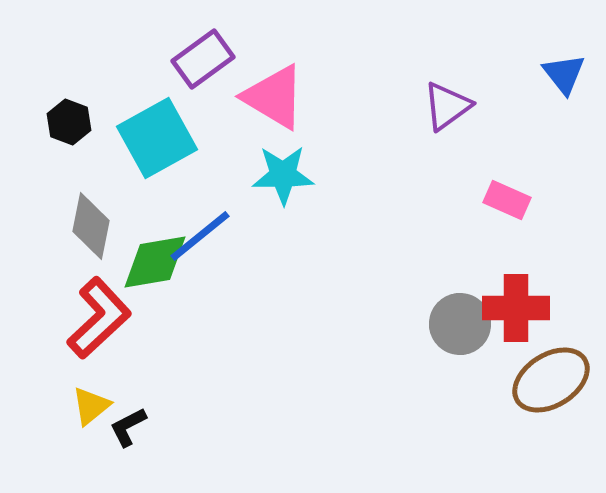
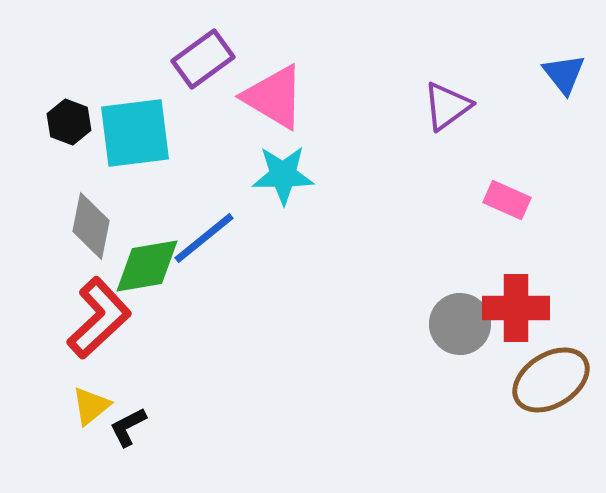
cyan square: moved 22 px left, 5 px up; rotated 22 degrees clockwise
blue line: moved 4 px right, 2 px down
green diamond: moved 8 px left, 4 px down
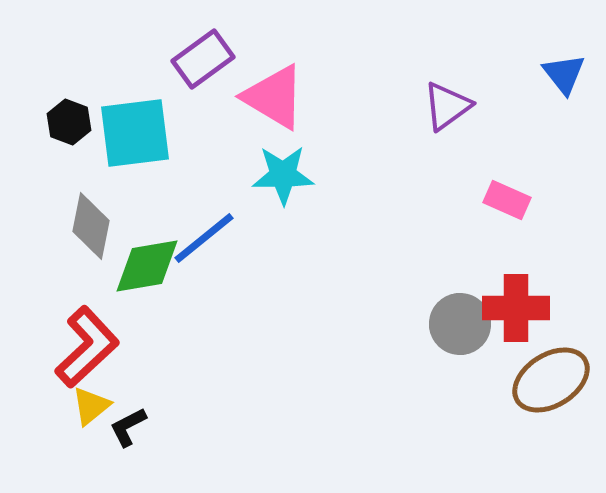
red L-shape: moved 12 px left, 29 px down
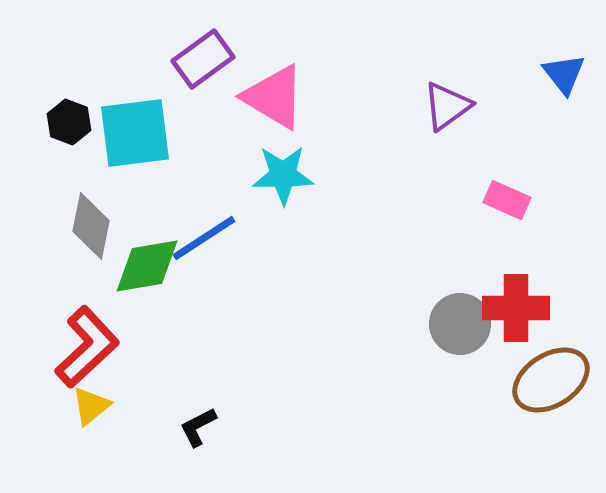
blue line: rotated 6 degrees clockwise
black L-shape: moved 70 px right
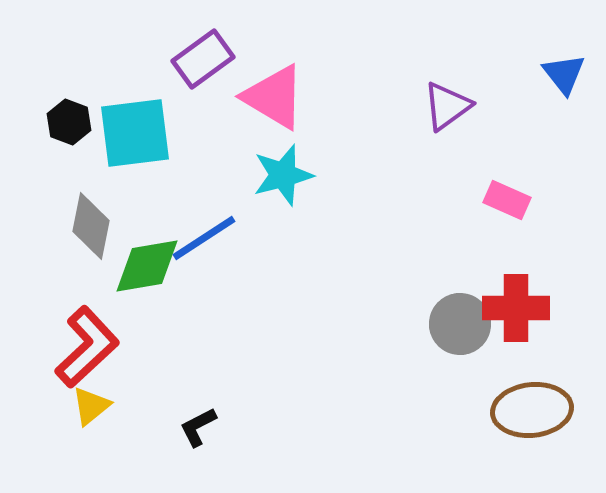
cyan star: rotated 14 degrees counterclockwise
brown ellipse: moved 19 px left, 30 px down; rotated 26 degrees clockwise
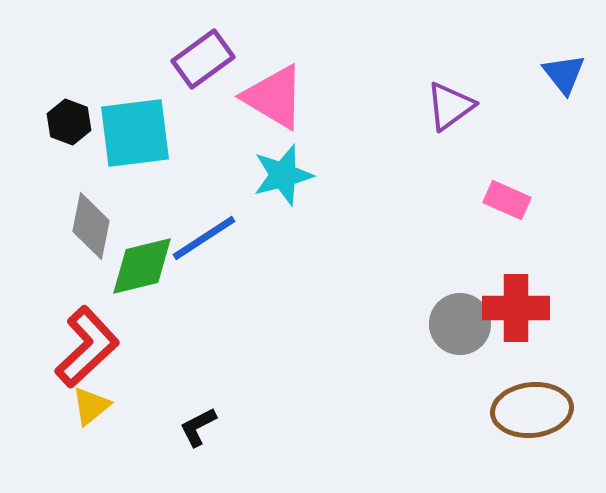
purple triangle: moved 3 px right
green diamond: moved 5 px left; rotated 4 degrees counterclockwise
